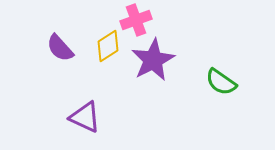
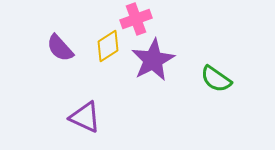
pink cross: moved 1 px up
green semicircle: moved 5 px left, 3 px up
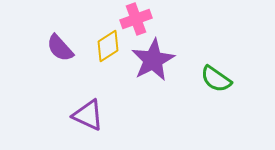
purple triangle: moved 3 px right, 2 px up
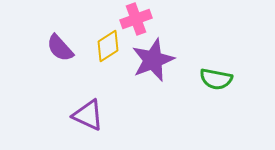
purple star: rotated 6 degrees clockwise
green semicircle: rotated 24 degrees counterclockwise
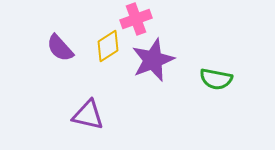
purple triangle: rotated 12 degrees counterclockwise
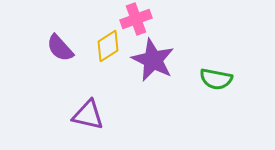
purple star: rotated 24 degrees counterclockwise
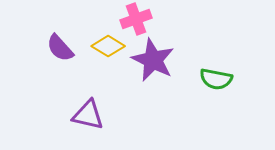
yellow diamond: rotated 64 degrees clockwise
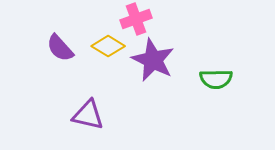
green semicircle: rotated 12 degrees counterclockwise
